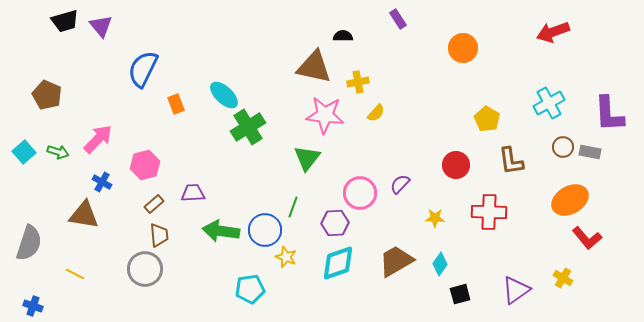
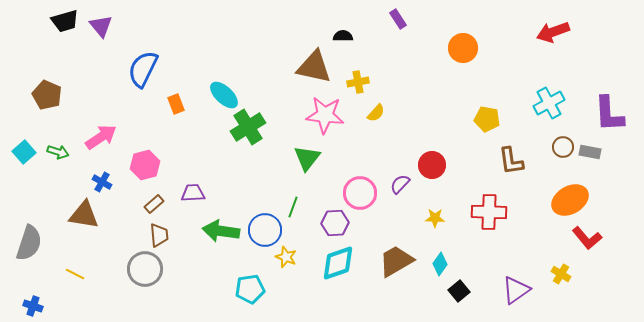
yellow pentagon at (487, 119): rotated 20 degrees counterclockwise
pink arrow at (98, 139): moved 3 px right, 2 px up; rotated 12 degrees clockwise
red circle at (456, 165): moved 24 px left
yellow cross at (563, 278): moved 2 px left, 4 px up
black square at (460, 294): moved 1 px left, 3 px up; rotated 25 degrees counterclockwise
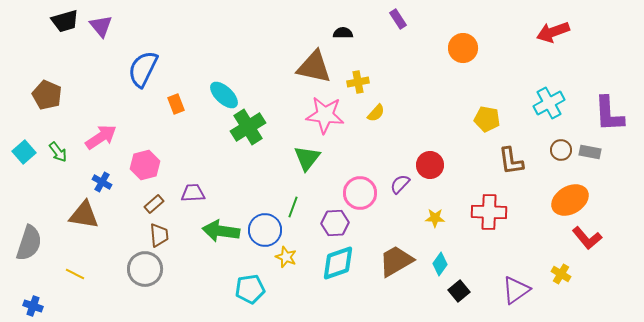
black semicircle at (343, 36): moved 3 px up
brown circle at (563, 147): moved 2 px left, 3 px down
green arrow at (58, 152): rotated 35 degrees clockwise
red circle at (432, 165): moved 2 px left
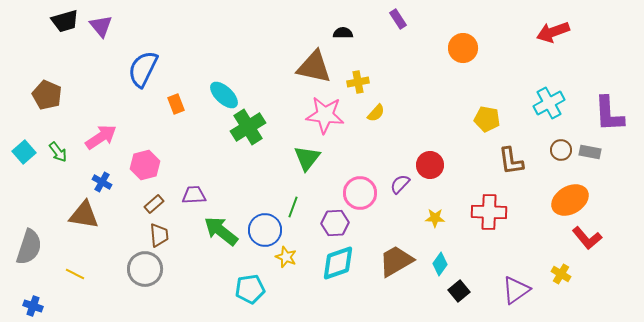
purple trapezoid at (193, 193): moved 1 px right, 2 px down
green arrow at (221, 231): rotated 30 degrees clockwise
gray semicircle at (29, 243): moved 4 px down
